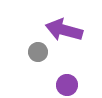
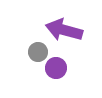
purple circle: moved 11 px left, 17 px up
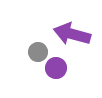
purple arrow: moved 8 px right, 4 px down
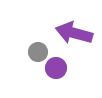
purple arrow: moved 2 px right, 1 px up
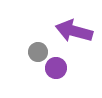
purple arrow: moved 2 px up
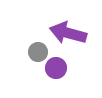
purple arrow: moved 6 px left, 2 px down
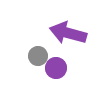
gray circle: moved 4 px down
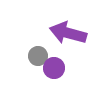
purple circle: moved 2 px left
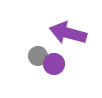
purple circle: moved 4 px up
